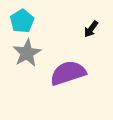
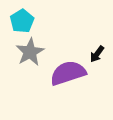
black arrow: moved 6 px right, 25 px down
gray star: moved 3 px right, 1 px up
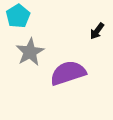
cyan pentagon: moved 4 px left, 5 px up
black arrow: moved 23 px up
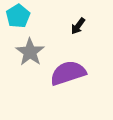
black arrow: moved 19 px left, 5 px up
gray star: rotated 8 degrees counterclockwise
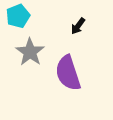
cyan pentagon: rotated 10 degrees clockwise
purple semicircle: rotated 90 degrees counterclockwise
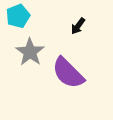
purple semicircle: rotated 27 degrees counterclockwise
